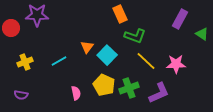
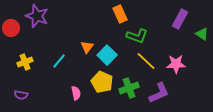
purple star: moved 1 px down; rotated 20 degrees clockwise
green L-shape: moved 2 px right
cyan line: rotated 21 degrees counterclockwise
yellow pentagon: moved 2 px left, 3 px up
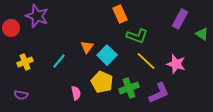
pink star: rotated 18 degrees clockwise
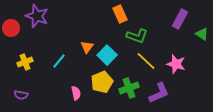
yellow pentagon: rotated 25 degrees clockwise
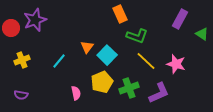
purple star: moved 2 px left, 4 px down; rotated 30 degrees clockwise
yellow cross: moved 3 px left, 2 px up
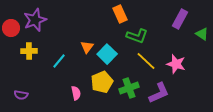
cyan square: moved 1 px up
yellow cross: moved 7 px right, 9 px up; rotated 21 degrees clockwise
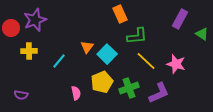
green L-shape: rotated 25 degrees counterclockwise
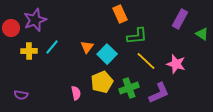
cyan line: moved 7 px left, 14 px up
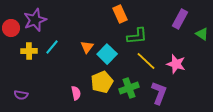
purple L-shape: rotated 45 degrees counterclockwise
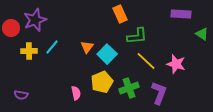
purple rectangle: moved 1 px right, 5 px up; rotated 66 degrees clockwise
